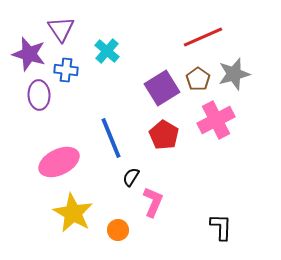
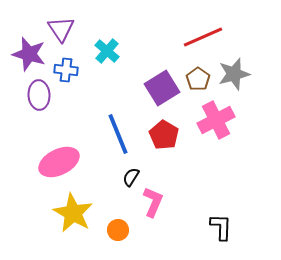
blue line: moved 7 px right, 4 px up
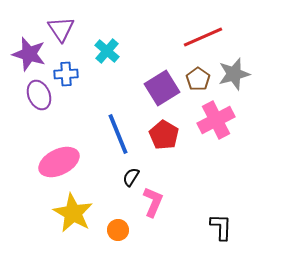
blue cross: moved 4 px down; rotated 10 degrees counterclockwise
purple ellipse: rotated 20 degrees counterclockwise
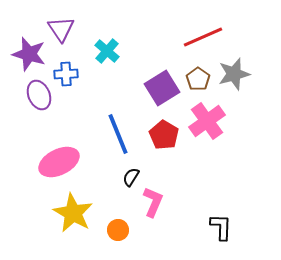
pink cross: moved 9 px left, 1 px down; rotated 9 degrees counterclockwise
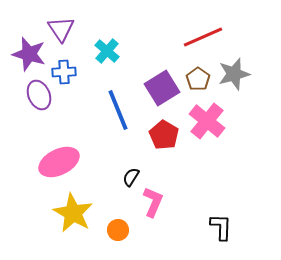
blue cross: moved 2 px left, 2 px up
pink cross: rotated 15 degrees counterclockwise
blue line: moved 24 px up
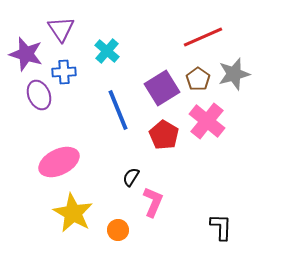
purple star: moved 3 px left
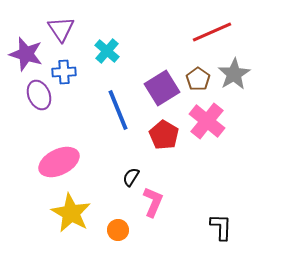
red line: moved 9 px right, 5 px up
gray star: rotated 16 degrees counterclockwise
yellow star: moved 2 px left
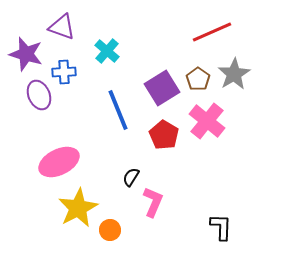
purple triangle: moved 1 px right, 2 px up; rotated 36 degrees counterclockwise
yellow star: moved 7 px right, 5 px up; rotated 15 degrees clockwise
orange circle: moved 8 px left
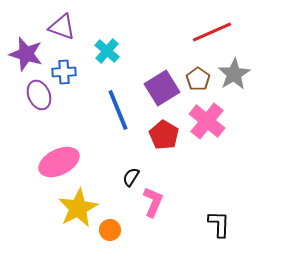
black L-shape: moved 2 px left, 3 px up
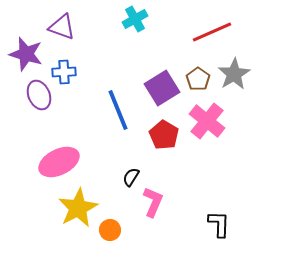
cyan cross: moved 28 px right, 32 px up; rotated 20 degrees clockwise
